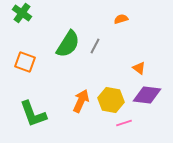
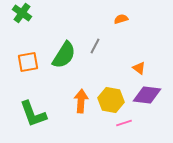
green semicircle: moved 4 px left, 11 px down
orange square: moved 3 px right; rotated 30 degrees counterclockwise
orange arrow: rotated 20 degrees counterclockwise
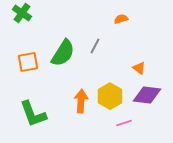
green semicircle: moved 1 px left, 2 px up
yellow hexagon: moved 1 px left, 4 px up; rotated 20 degrees clockwise
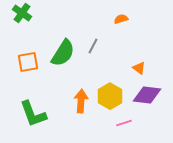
gray line: moved 2 px left
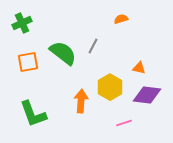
green cross: moved 10 px down; rotated 30 degrees clockwise
green semicircle: rotated 84 degrees counterclockwise
orange triangle: rotated 24 degrees counterclockwise
yellow hexagon: moved 9 px up
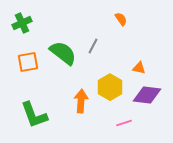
orange semicircle: rotated 72 degrees clockwise
green L-shape: moved 1 px right, 1 px down
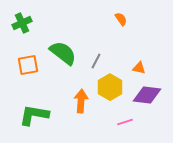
gray line: moved 3 px right, 15 px down
orange square: moved 3 px down
green L-shape: rotated 120 degrees clockwise
pink line: moved 1 px right, 1 px up
